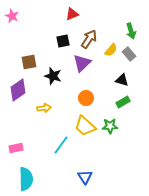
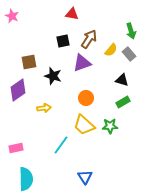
red triangle: rotated 32 degrees clockwise
purple triangle: rotated 24 degrees clockwise
yellow trapezoid: moved 1 px left, 1 px up
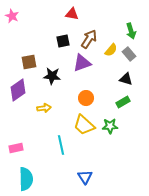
black star: moved 1 px left; rotated 12 degrees counterclockwise
black triangle: moved 4 px right, 1 px up
cyan line: rotated 48 degrees counterclockwise
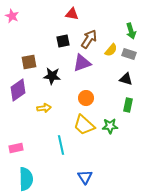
gray rectangle: rotated 32 degrees counterclockwise
green rectangle: moved 5 px right, 3 px down; rotated 48 degrees counterclockwise
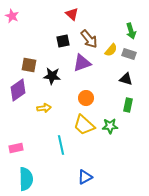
red triangle: rotated 32 degrees clockwise
brown arrow: rotated 108 degrees clockwise
brown square: moved 3 px down; rotated 21 degrees clockwise
blue triangle: rotated 35 degrees clockwise
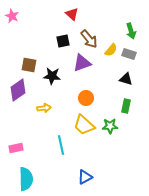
green rectangle: moved 2 px left, 1 px down
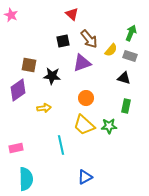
pink star: moved 1 px left, 1 px up
green arrow: moved 2 px down; rotated 140 degrees counterclockwise
gray rectangle: moved 1 px right, 2 px down
black triangle: moved 2 px left, 1 px up
green star: moved 1 px left
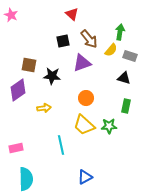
green arrow: moved 11 px left, 1 px up; rotated 14 degrees counterclockwise
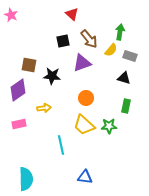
pink rectangle: moved 3 px right, 24 px up
blue triangle: rotated 35 degrees clockwise
